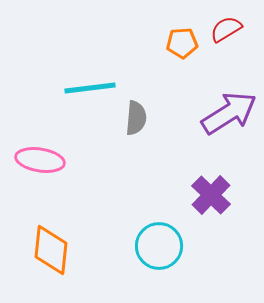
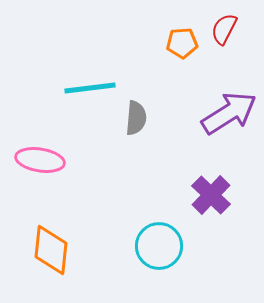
red semicircle: moved 2 px left; rotated 32 degrees counterclockwise
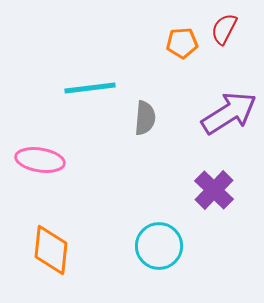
gray semicircle: moved 9 px right
purple cross: moved 3 px right, 5 px up
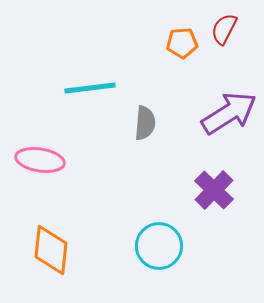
gray semicircle: moved 5 px down
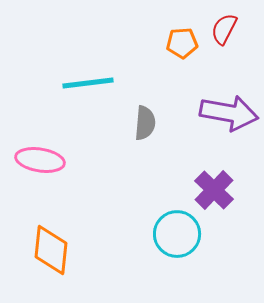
cyan line: moved 2 px left, 5 px up
purple arrow: rotated 42 degrees clockwise
cyan circle: moved 18 px right, 12 px up
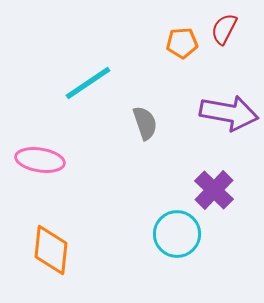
cyan line: rotated 27 degrees counterclockwise
gray semicircle: rotated 24 degrees counterclockwise
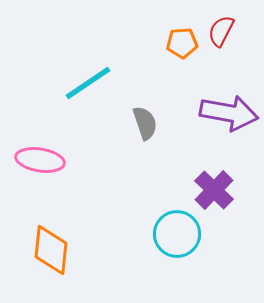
red semicircle: moved 3 px left, 2 px down
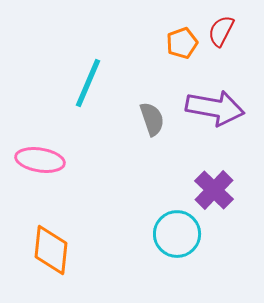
orange pentagon: rotated 16 degrees counterclockwise
cyan line: rotated 33 degrees counterclockwise
purple arrow: moved 14 px left, 5 px up
gray semicircle: moved 7 px right, 4 px up
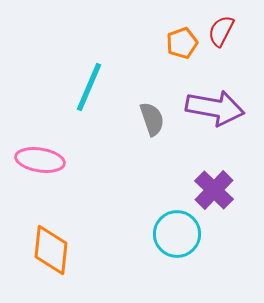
cyan line: moved 1 px right, 4 px down
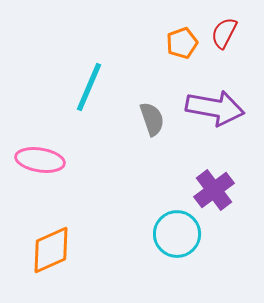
red semicircle: moved 3 px right, 2 px down
purple cross: rotated 9 degrees clockwise
orange diamond: rotated 60 degrees clockwise
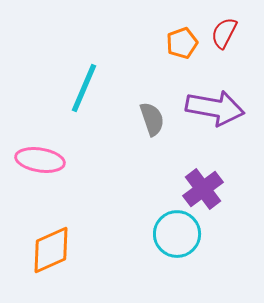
cyan line: moved 5 px left, 1 px down
purple cross: moved 11 px left, 1 px up
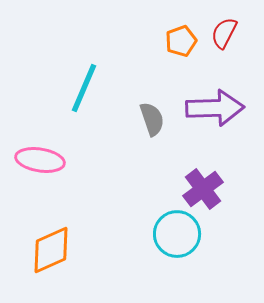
orange pentagon: moved 1 px left, 2 px up
purple arrow: rotated 12 degrees counterclockwise
